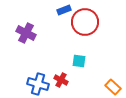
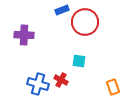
blue rectangle: moved 2 px left
purple cross: moved 2 px left, 2 px down; rotated 24 degrees counterclockwise
orange rectangle: rotated 28 degrees clockwise
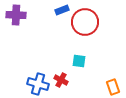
purple cross: moved 8 px left, 20 px up
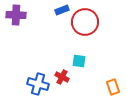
red cross: moved 1 px right, 3 px up
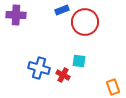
red cross: moved 1 px right, 2 px up
blue cross: moved 1 px right, 16 px up
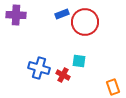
blue rectangle: moved 4 px down
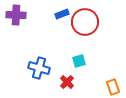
cyan square: rotated 24 degrees counterclockwise
red cross: moved 4 px right, 7 px down; rotated 16 degrees clockwise
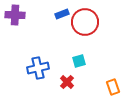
purple cross: moved 1 px left
blue cross: moved 1 px left; rotated 30 degrees counterclockwise
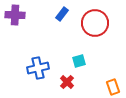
blue rectangle: rotated 32 degrees counterclockwise
red circle: moved 10 px right, 1 px down
